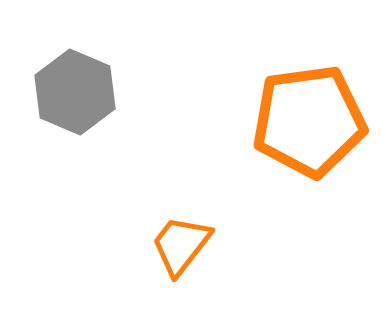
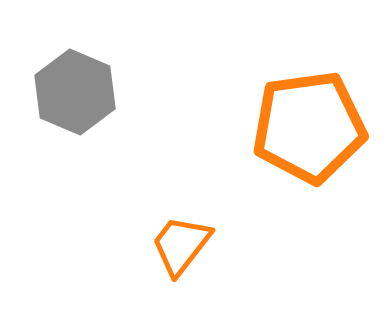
orange pentagon: moved 6 px down
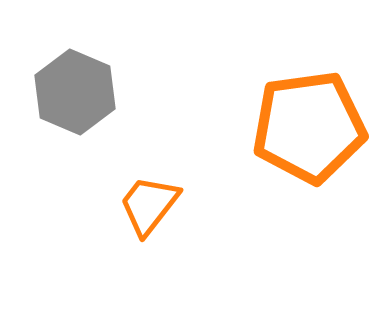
orange trapezoid: moved 32 px left, 40 px up
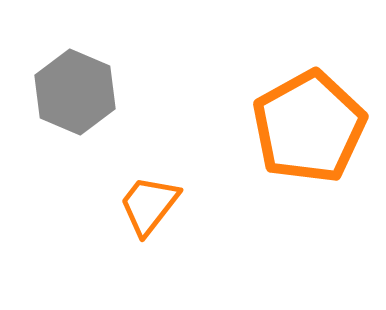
orange pentagon: rotated 21 degrees counterclockwise
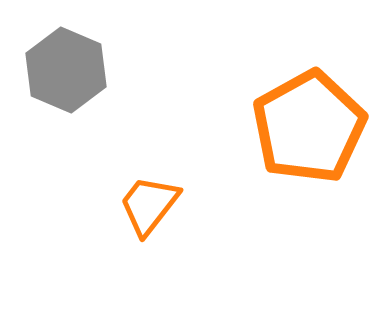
gray hexagon: moved 9 px left, 22 px up
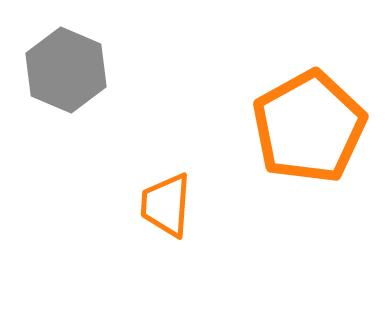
orange trapezoid: moved 17 px right; rotated 34 degrees counterclockwise
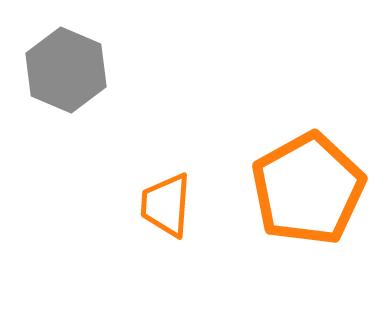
orange pentagon: moved 1 px left, 62 px down
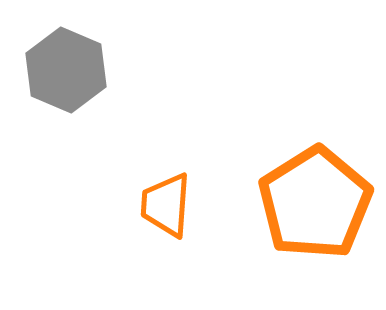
orange pentagon: moved 7 px right, 14 px down; rotated 3 degrees counterclockwise
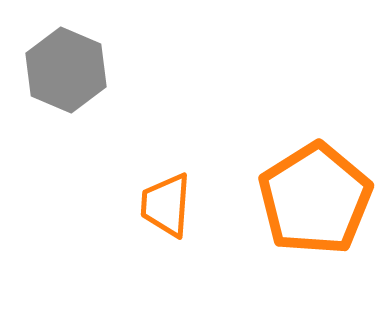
orange pentagon: moved 4 px up
